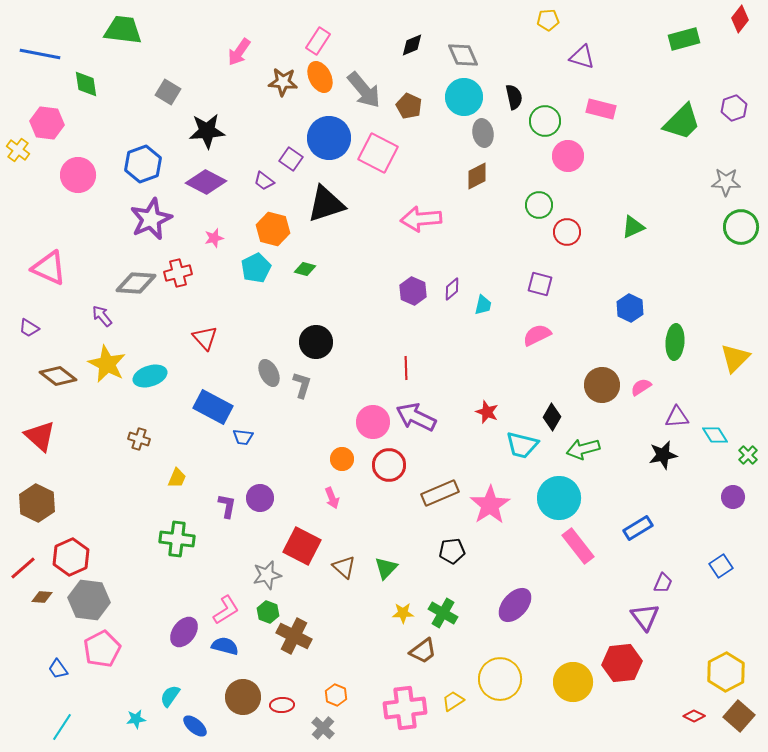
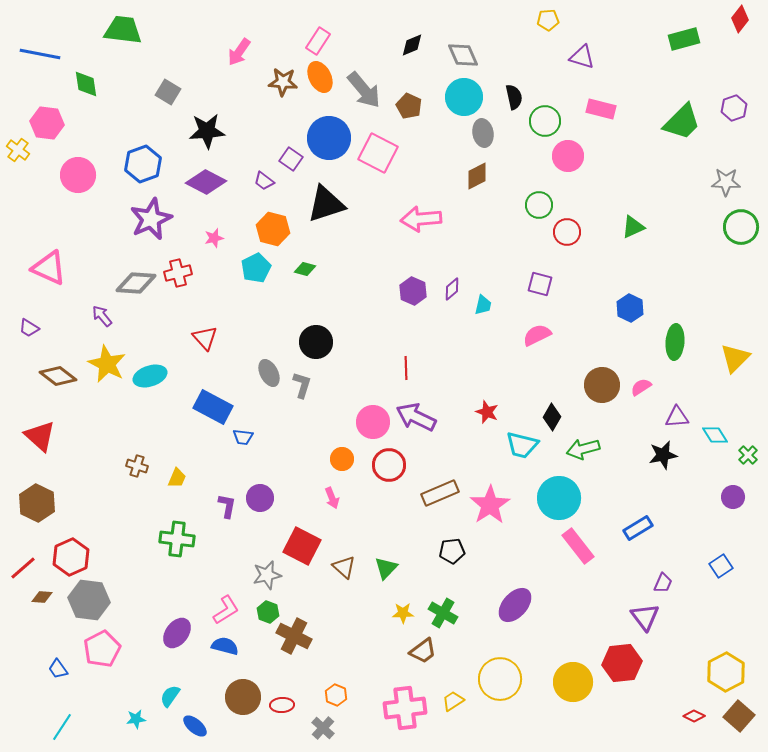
brown cross at (139, 439): moved 2 px left, 27 px down
purple ellipse at (184, 632): moved 7 px left, 1 px down
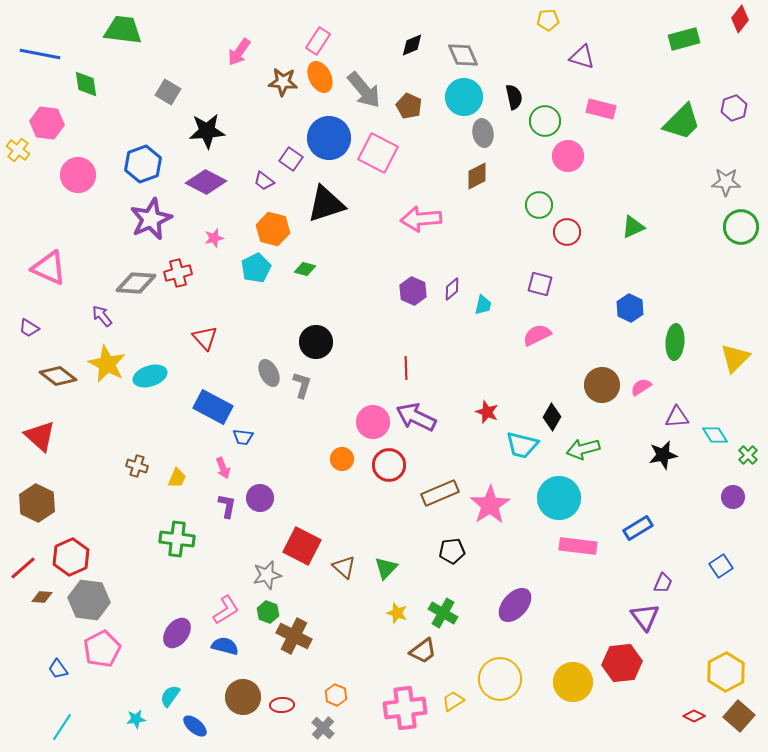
pink arrow at (332, 498): moved 109 px left, 30 px up
pink rectangle at (578, 546): rotated 45 degrees counterclockwise
yellow star at (403, 613): moved 6 px left; rotated 20 degrees clockwise
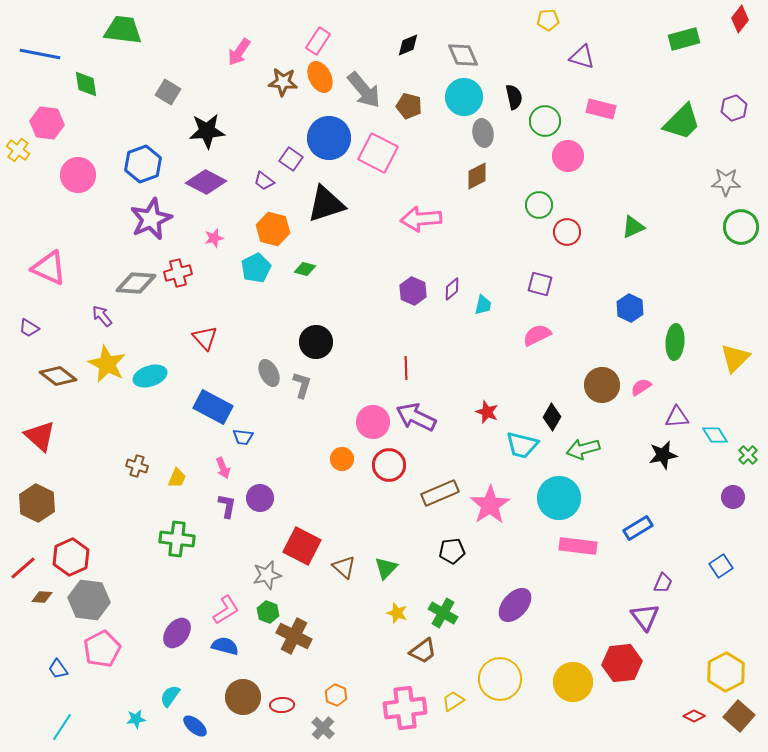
black diamond at (412, 45): moved 4 px left
brown pentagon at (409, 106): rotated 10 degrees counterclockwise
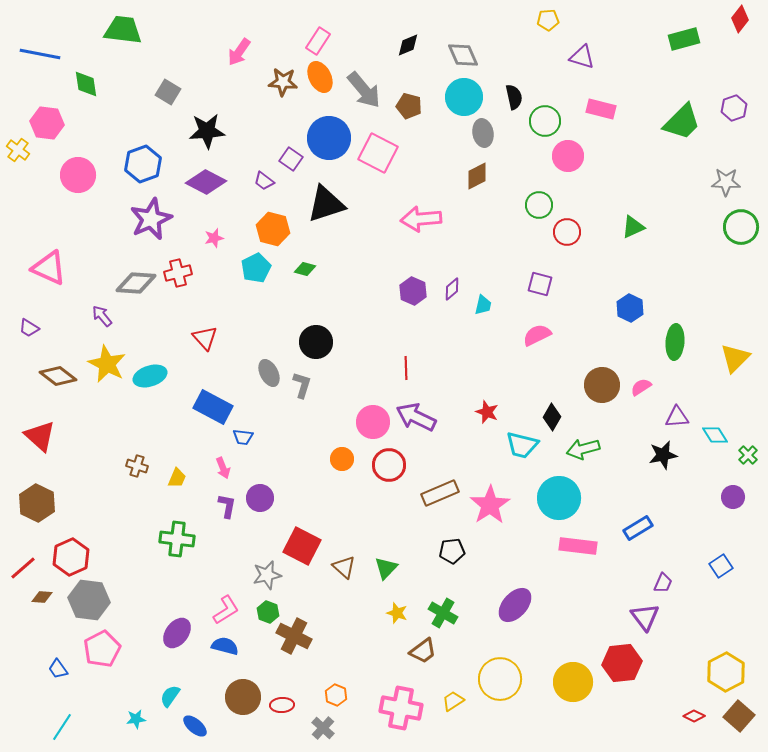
pink cross at (405, 708): moved 4 px left; rotated 18 degrees clockwise
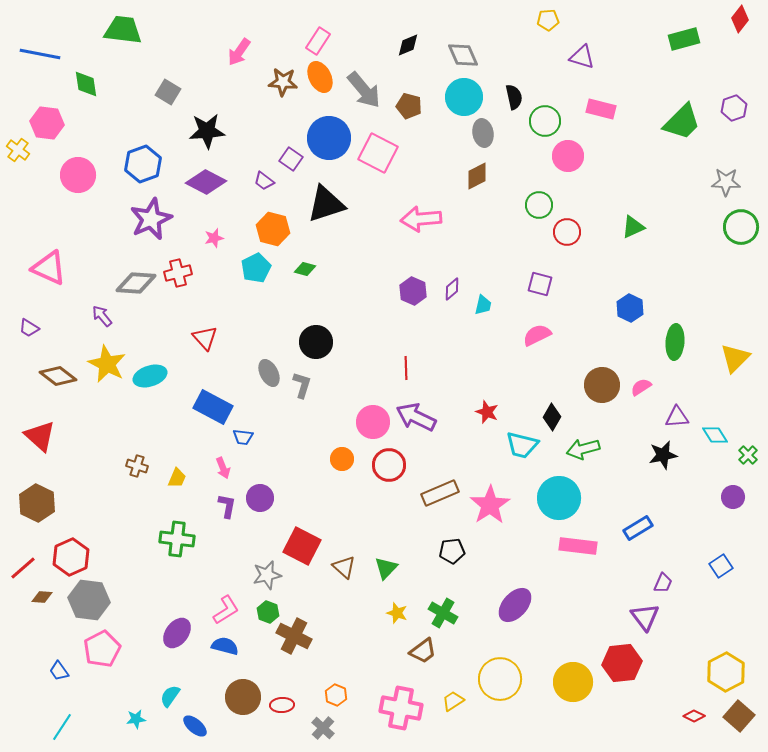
blue trapezoid at (58, 669): moved 1 px right, 2 px down
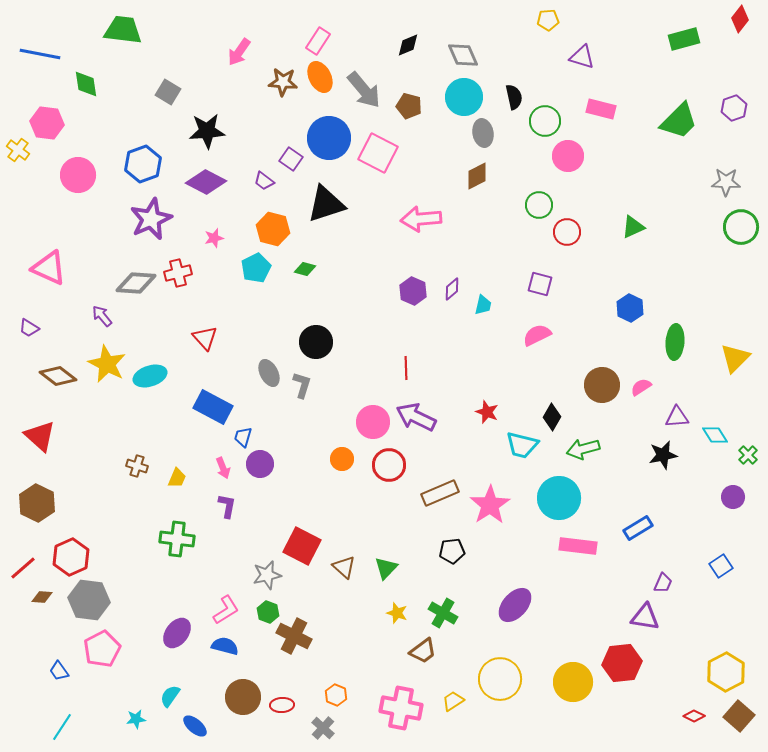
green trapezoid at (682, 122): moved 3 px left, 1 px up
blue trapezoid at (243, 437): rotated 100 degrees clockwise
purple circle at (260, 498): moved 34 px up
purple triangle at (645, 617): rotated 44 degrees counterclockwise
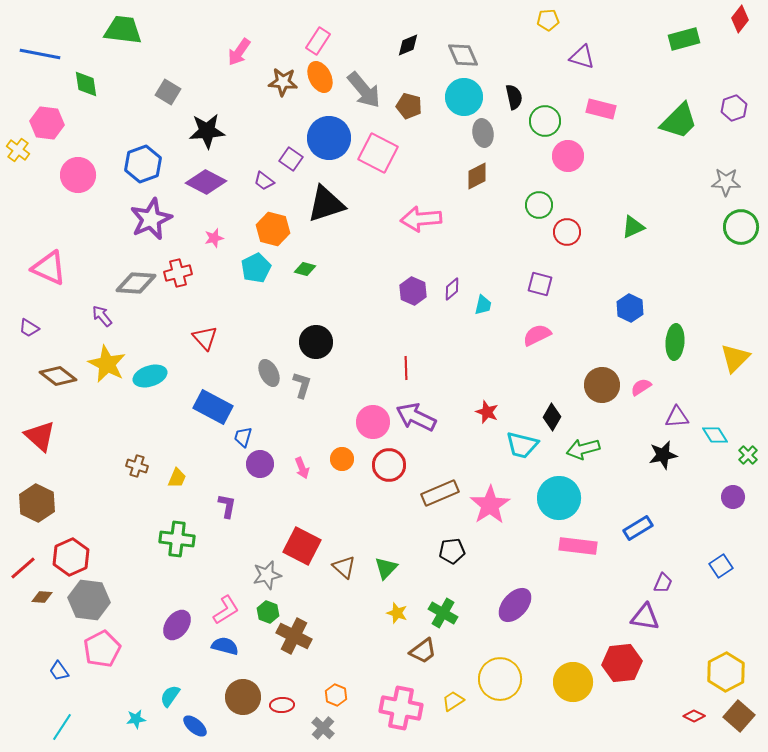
pink arrow at (223, 468): moved 79 px right
purple ellipse at (177, 633): moved 8 px up
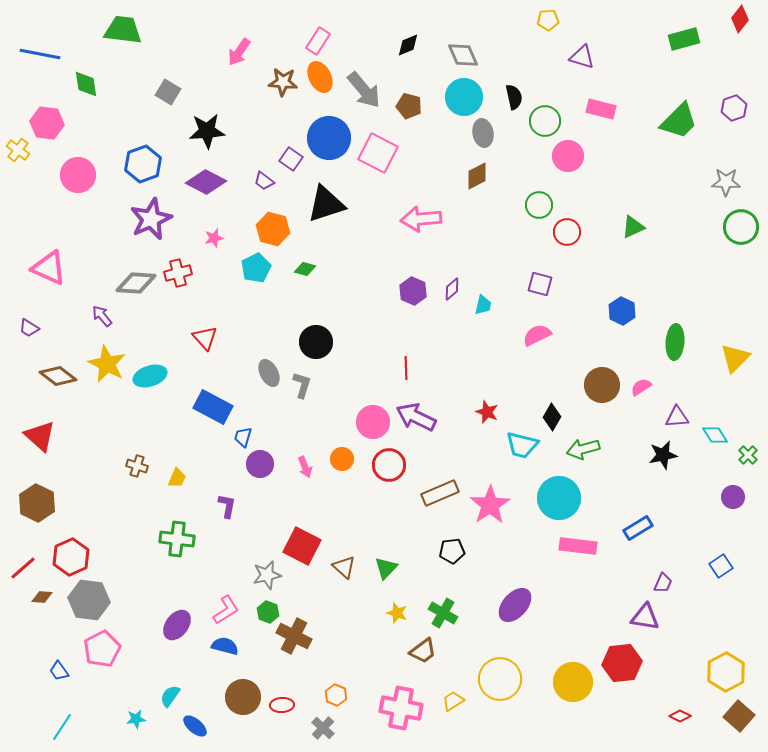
blue hexagon at (630, 308): moved 8 px left, 3 px down
pink arrow at (302, 468): moved 3 px right, 1 px up
red diamond at (694, 716): moved 14 px left
